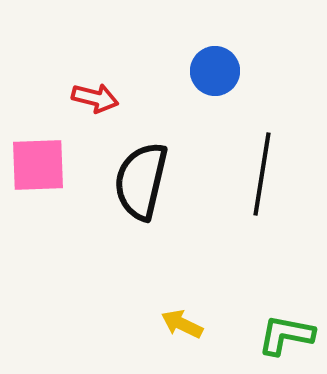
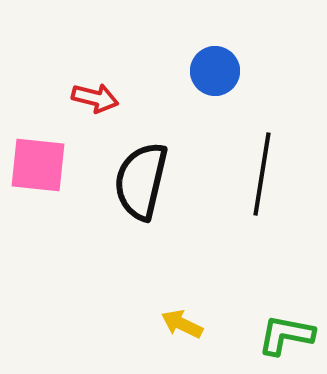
pink square: rotated 8 degrees clockwise
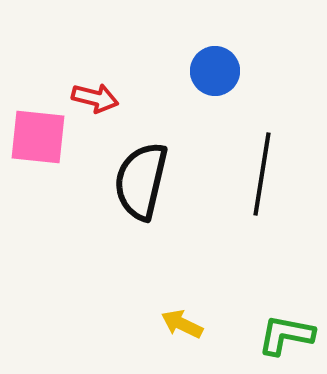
pink square: moved 28 px up
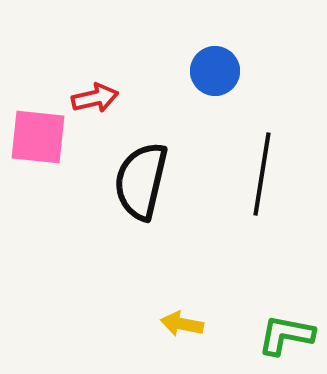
red arrow: rotated 27 degrees counterclockwise
yellow arrow: rotated 15 degrees counterclockwise
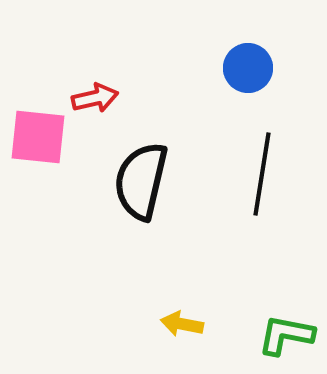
blue circle: moved 33 px right, 3 px up
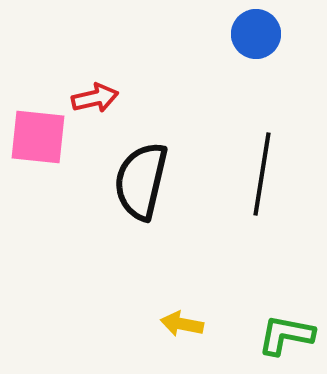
blue circle: moved 8 px right, 34 px up
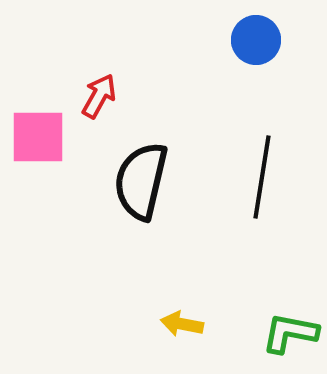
blue circle: moved 6 px down
red arrow: moved 4 px right, 2 px up; rotated 48 degrees counterclockwise
pink square: rotated 6 degrees counterclockwise
black line: moved 3 px down
green L-shape: moved 4 px right, 2 px up
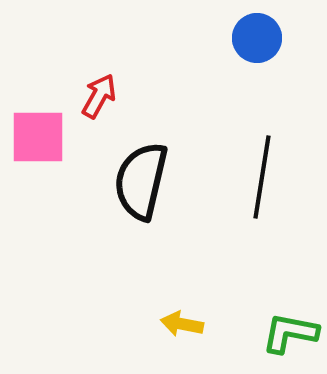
blue circle: moved 1 px right, 2 px up
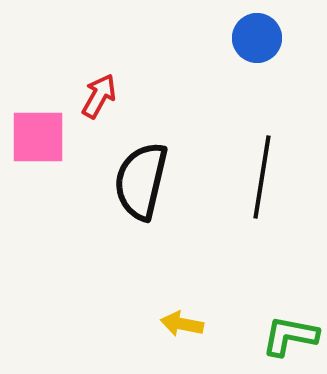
green L-shape: moved 3 px down
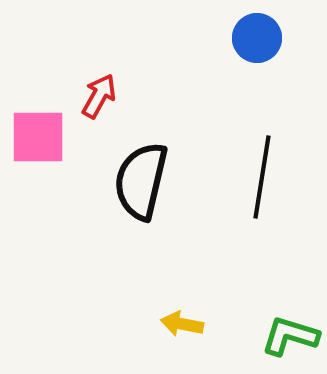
green L-shape: rotated 6 degrees clockwise
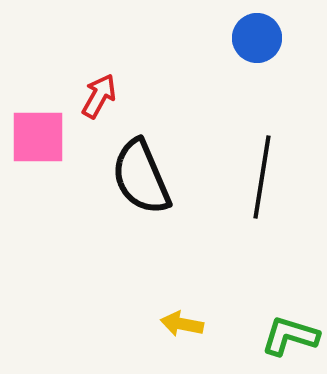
black semicircle: moved 4 px up; rotated 36 degrees counterclockwise
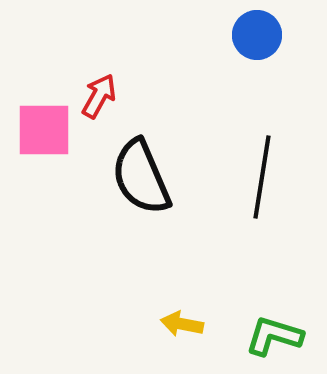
blue circle: moved 3 px up
pink square: moved 6 px right, 7 px up
green L-shape: moved 16 px left
